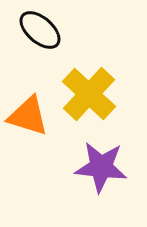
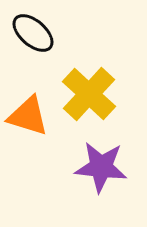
black ellipse: moved 7 px left, 3 px down
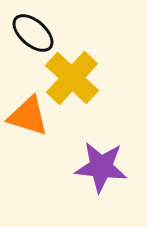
yellow cross: moved 17 px left, 16 px up
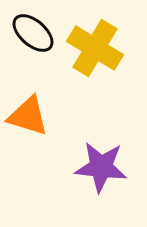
yellow cross: moved 23 px right, 30 px up; rotated 12 degrees counterclockwise
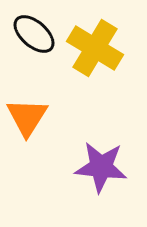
black ellipse: moved 1 px right, 1 px down
orange triangle: moved 1 px left, 1 px down; rotated 45 degrees clockwise
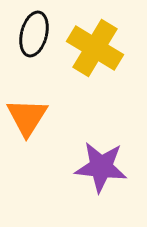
black ellipse: rotated 63 degrees clockwise
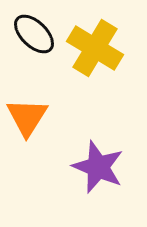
black ellipse: rotated 60 degrees counterclockwise
purple star: moved 3 px left; rotated 16 degrees clockwise
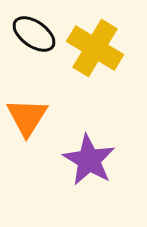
black ellipse: rotated 9 degrees counterclockwise
purple star: moved 9 px left, 7 px up; rotated 8 degrees clockwise
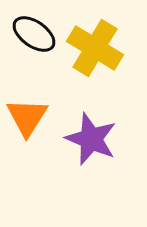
purple star: moved 2 px right, 21 px up; rotated 8 degrees counterclockwise
